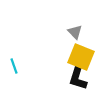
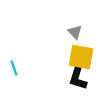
yellow square: rotated 12 degrees counterclockwise
cyan line: moved 2 px down
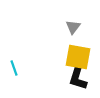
gray triangle: moved 2 px left, 5 px up; rotated 21 degrees clockwise
yellow square: moved 3 px left
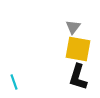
yellow square: moved 8 px up
cyan line: moved 14 px down
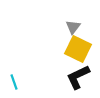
yellow square: rotated 16 degrees clockwise
black L-shape: rotated 48 degrees clockwise
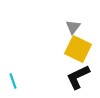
cyan line: moved 1 px left, 1 px up
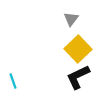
gray triangle: moved 2 px left, 8 px up
yellow square: rotated 20 degrees clockwise
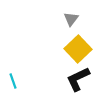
black L-shape: moved 2 px down
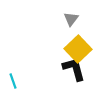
black L-shape: moved 4 px left, 10 px up; rotated 100 degrees clockwise
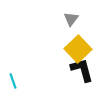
black L-shape: moved 8 px right, 1 px down
